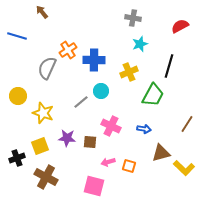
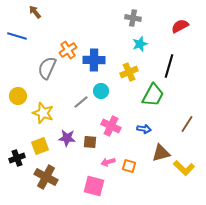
brown arrow: moved 7 px left
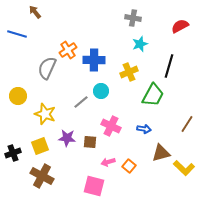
blue line: moved 2 px up
yellow star: moved 2 px right, 1 px down
black cross: moved 4 px left, 5 px up
orange square: rotated 24 degrees clockwise
brown cross: moved 4 px left, 1 px up
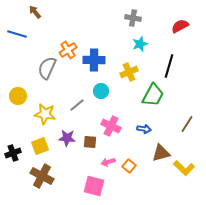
gray line: moved 4 px left, 3 px down
yellow star: rotated 10 degrees counterclockwise
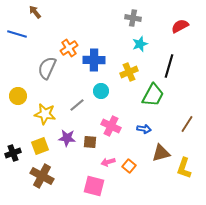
orange cross: moved 1 px right, 2 px up
yellow L-shape: rotated 65 degrees clockwise
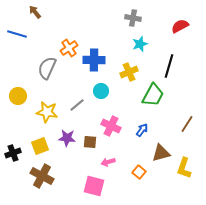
yellow star: moved 2 px right, 2 px up
blue arrow: moved 2 px left, 1 px down; rotated 64 degrees counterclockwise
orange square: moved 10 px right, 6 px down
